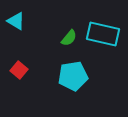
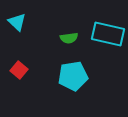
cyan triangle: moved 1 px right, 1 px down; rotated 12 degrees clockwise
cyan rectangle: moved 5 px right
green semicircle: rotated 42 degrees clockwise
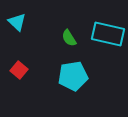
green semicircle: rotated 66 degrees clockwise
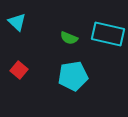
green semicircle: rotated 36 degrees counterclockwise
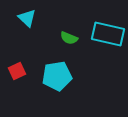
cyan triangle: moved 10 px right, 4 px up
red square: moved 2 px left, 1 px down; rotated 24 degrees clockwise
cyan pentagon: moved 16 px left
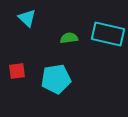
green semicircle: rotated 150 degrees clockwise
red square: rotated 18 degrees clockwise
cyan pentagon: moved 1 px left, 3 px down
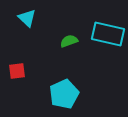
green semicircle: moved 3 px down; rotated 12 degrees counterclockwise
cyan pentagon: moved 8 px right, 15 px down; rotated 16 degrees counterclockwise
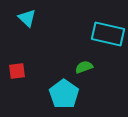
green semicircle: moved 15 px right, 26 px down
cyan pentagon: rotated 12 degrees counterclockwise
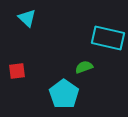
cyan rectangle: moved 4 px down
